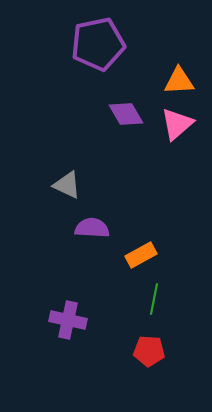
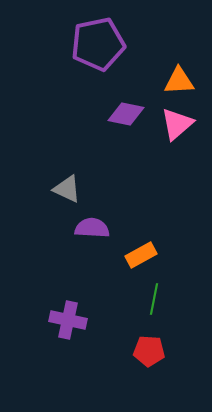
purple diamond: rotated 48 degrees counterclockwise
gray triangle: moved 4 px down
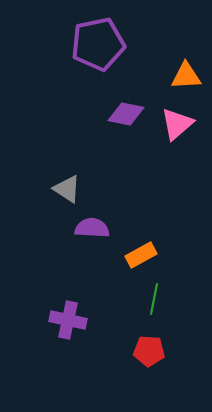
orange triangle: moved 7 px right, 5 px up
gray triangle: rotated 8 degrees clockwise
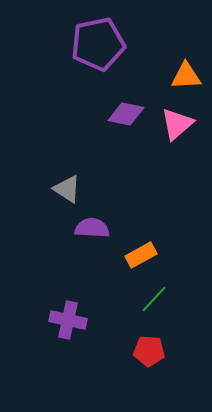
green line: rotated 32 degrees clockwise
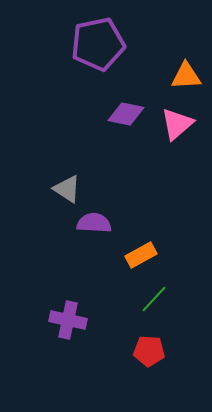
purple semicircle: moved 2 px right, 5 px up
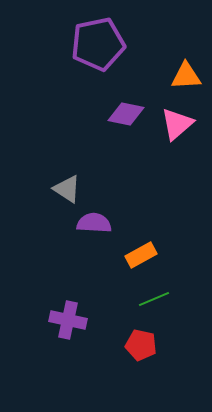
green line: rotated 24 degrees clockwise
red pentagon: moved 8 px left, 6 px up; rotated 8 degrees clockwise
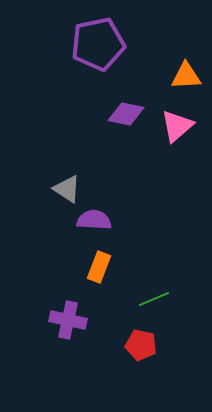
pink triangle: moved 2 px down
purple semicircle: moved 3 px up
orange rectangle: moved 42 px left, 12 px down; rotated 40 degrees counterclockwise
